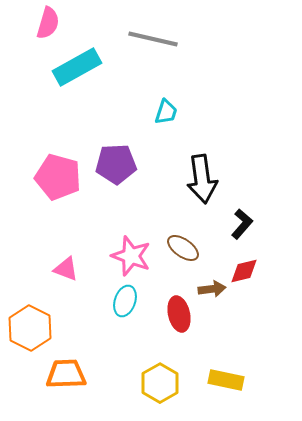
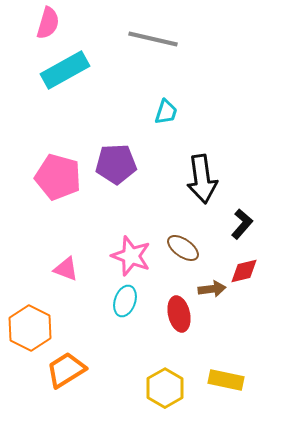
cyan rectangle: moved 12 px left, 3 px down
orange trapezoid: moved 4 px up; rotated 30 degrees counterclockwise
yellow hexagon: moved 5 px right, 5 px down
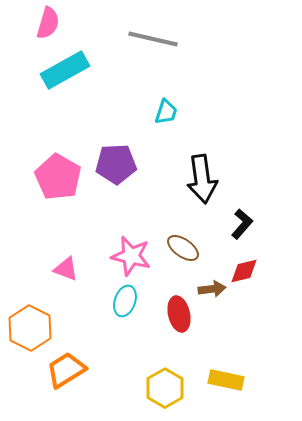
pink pentagon: rotated 15 degrees clockwise
pink star: rotated 6 degrees counterclockwise
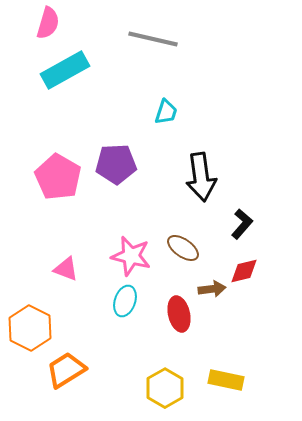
black arrow: moved 1 px left, 2 px up
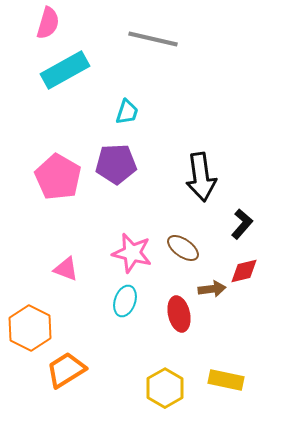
cyan trapezoid: moved 39 px left
pink star: moved 1 px right, 3 px up
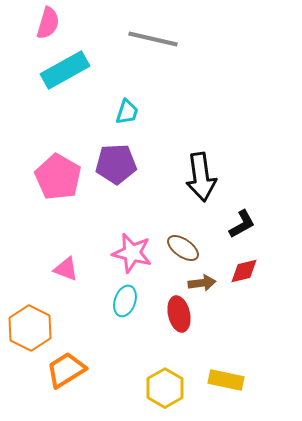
black L-shape: rotated 20 degrees clockwise
brown arrow: moved 10 px left, 6 px up
